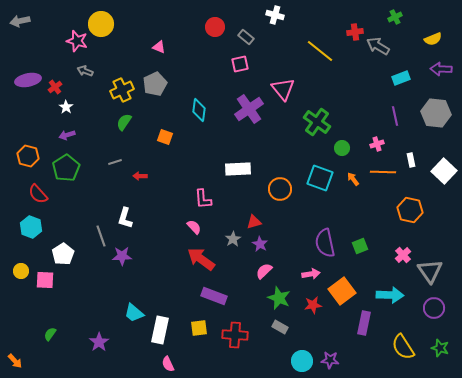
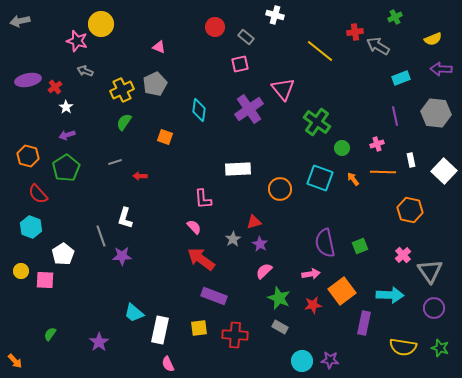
yellow semicircle at (403, 347): rotated 48 degrees counterclockwise
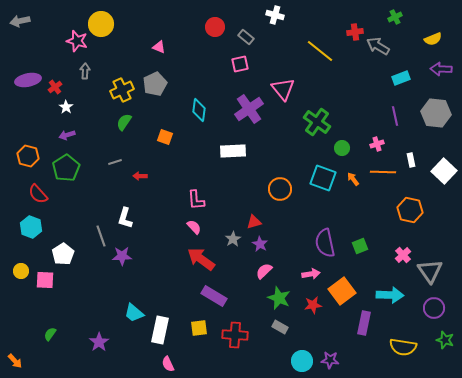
gray arrow at (85, 71): rotated 70 degrees clockwise
white rectangle at (238, 169): moved 5 px left, 18 px up
cyan square at (320, 178): moved 3 px right
pink L-shape at (203, 199): moved 7 px left, 1 px down
purple rectangle at (214, 296): rotated 10 degrees clockwise
green star at (440, 348): moved 5 px right, 8 px up
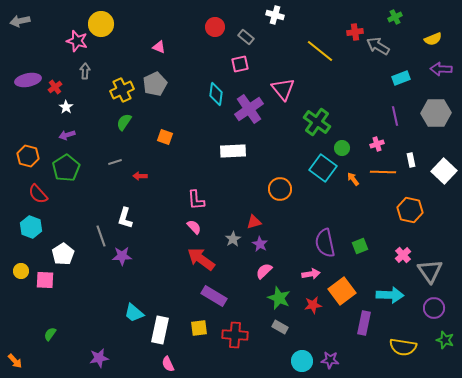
cyan diamond at (199, 110): moved 17 px right, 16 px up
gray hexagon at (436, 113): rotated 8 degrees counterclockwise
cyan square at (323, 178): moved 10 px up; rotated 16 degrees clockwise
purple star at (99, 342): moved 16 px down; rotated 24 degrees clockwise
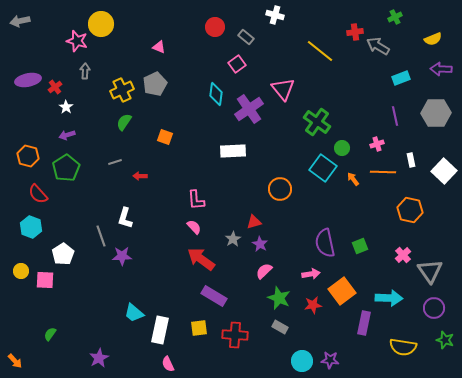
pink square at (240, 64): moved 3 px left; rotated 24 degrees counterclockwise
cyan arrow at (390, 295): moved 1 px left, 3 px down
purple star at (99, 358): rotated 18 degrees counterclockwise
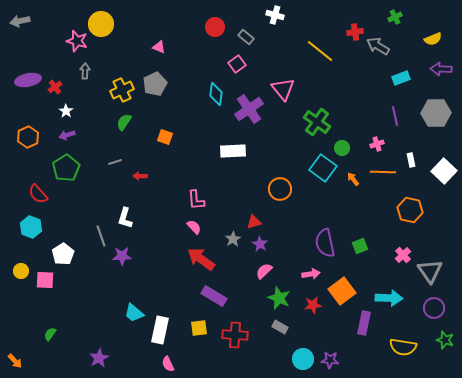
white star at (66, 107): moved 4 px down
orange hexagon at (28, 156): moved 19 px up; rotated 20 degrees clockwise
cyan circle at (302, 361): moved 1 px right, 2 px up
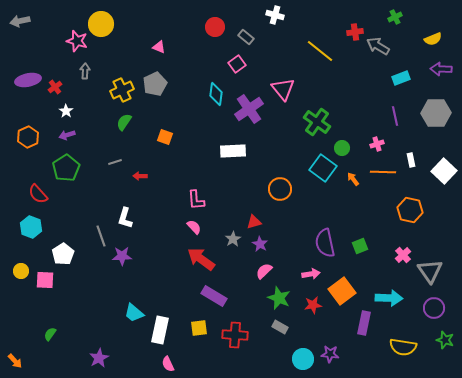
purple star at (330, 360): moved 6 px up
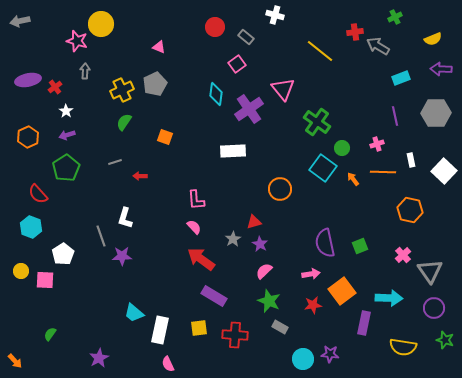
green star at (279, 298): moved 10 px left, 3 px down
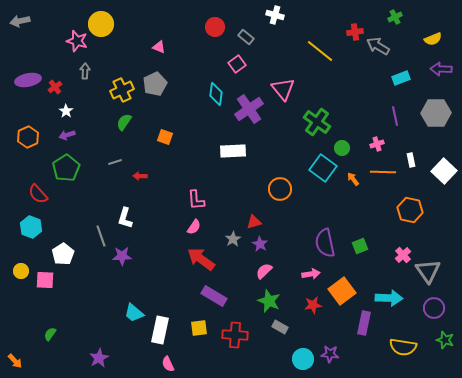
pink semicircle at (194, 227): rotated 77 degrees clockwise
gray triangle at (430, 271): moved 2 px left
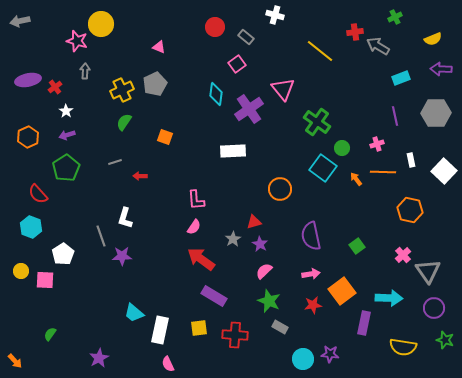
orange arrow at (353, 179): moved 3 px right
purple semicircle at (325, 243): moved 14 px left, 7 px up
green square at (360, 246): moved 3 px left; rotated 14 degrees counterclockwise
